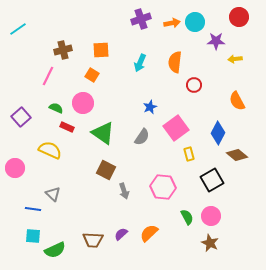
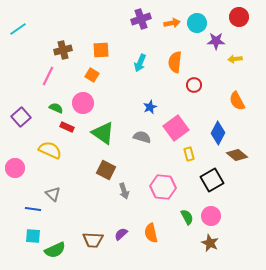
cyan circle at (195, 22): moved 2 px right, 1 px down
gray semicircle at (142, 137): rotated 108 degrees counterclockwise
orange semicircle at (149, 233): moved 2 px right; rotated 60 degrees counterclockwise
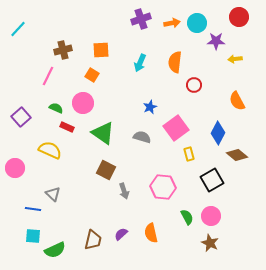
cyan line at (18, 29): rotated 12 degrees counterclockwise
brown trapezoid at (93, 240): rotated 80 degrees counterclockwise
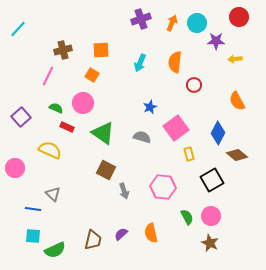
orange arrow at (172, 23): rotated 56 degrees counterclockwise
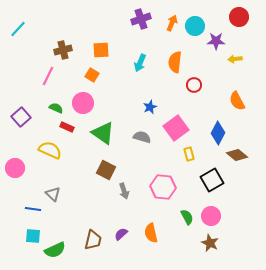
cyan circle at (197, 23): moved 2 px left, 3 px down
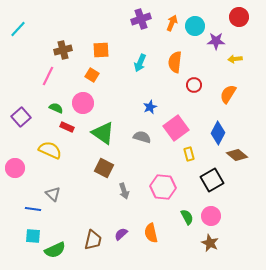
orange semicircle at (237, 101): moved 9 px left, 7 px up; rotated 60 degrees clockwise
brown square at (106, 170): moved 2 px left, 2 px up
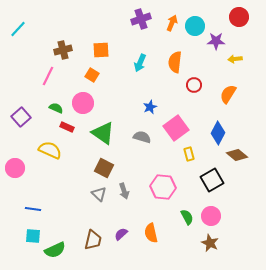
gray triangle at (53, 194): moved 46 px right
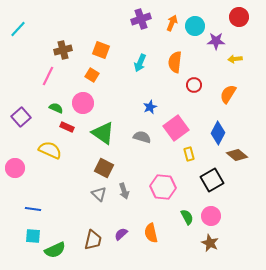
orange square at (101, 50): rotated 24 degrees clockwise
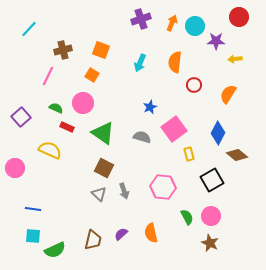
cyan line at (18, 29): moved 11 px right
pink square at (176, 128): moved 2 px left, 1 px down
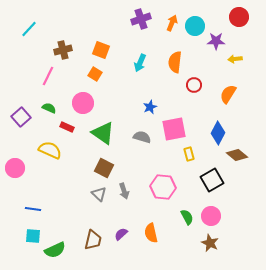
orange square at (92, 75): moved 3 px right, 1 px up
green semicircle at (56, 108): moved 7 px left
pink square at (174, 129): rotated 25 degrees clockwise
